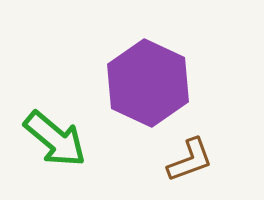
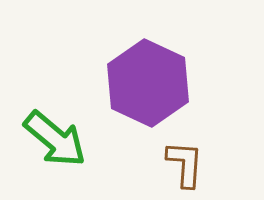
brown L-shape: moved 5 px left, 4 px down; rotated 66 degrees counterclockwise
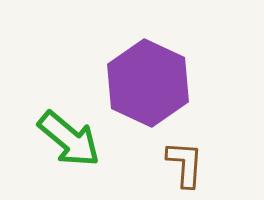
green arrow: moved 14 px right
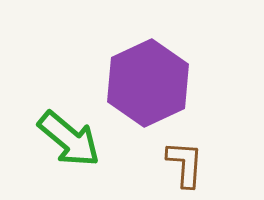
purple hexagon: rotated 10 degrees clockwise
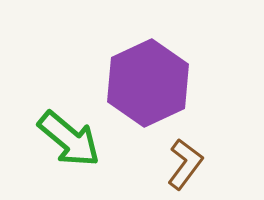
brown L-shape: rotated 33 degrees clockwise
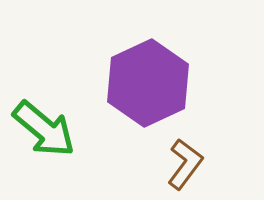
green arrow: moved 25 px left, 10 px up
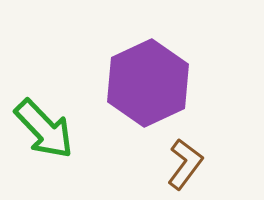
green arrow: rotated 6 degrees clockwise
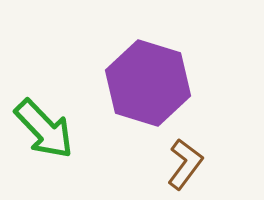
purple hexagon: rotated 18 degrees counterclockwise
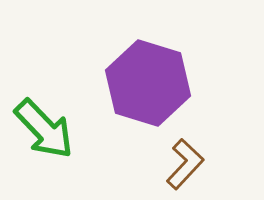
brown L-shape: rotated 6 degrees clockwise
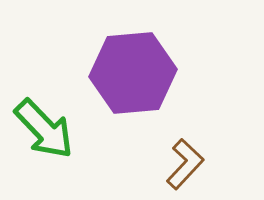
purple hexagon: moved 15 px left, 10 px up; rotated 22 degrees counterclockwise
